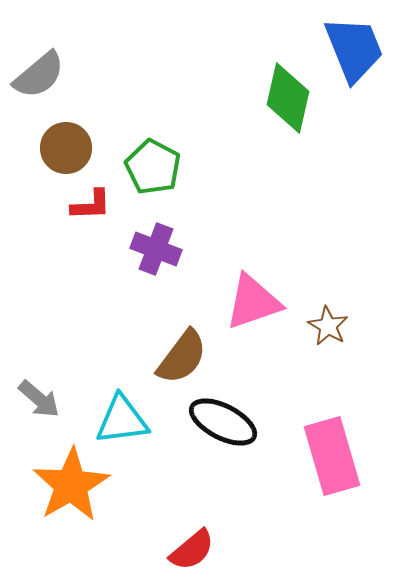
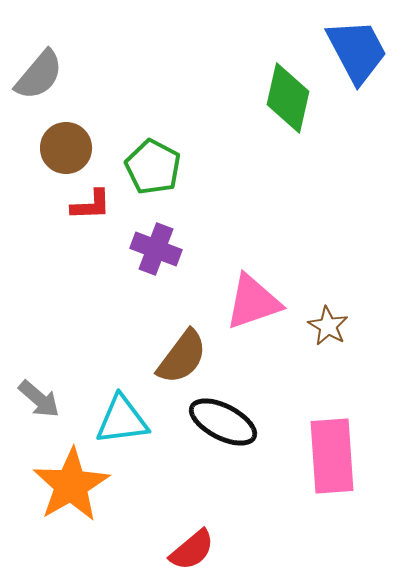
blue trapezoid: moved 3 px right, 2 px down; rotated 6 degrees counterclockwise
gray semicircle: rotated 10 degrees counterclockwise
pink rectangle: rotated 12 degrees clockwise
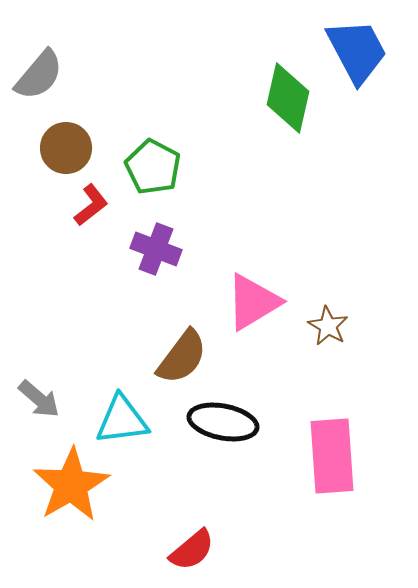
red L-shape: rotated 36 degrees counterclockwise
pink triangle: rotated 12 degrees counterclockwise
black ellipse: rotated 16 degrees counterclockwise
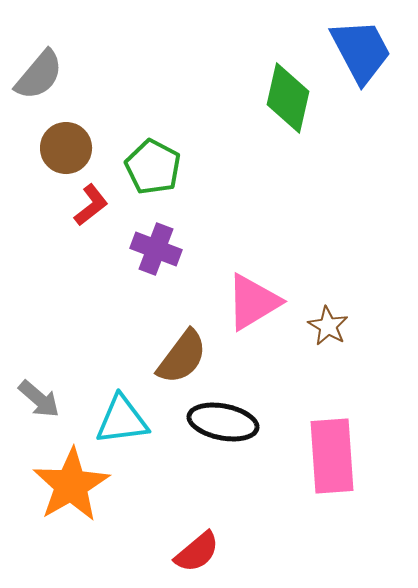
blue trapezoid: moved 4 px right
red semicircle: moved 5 px right, 2 px down
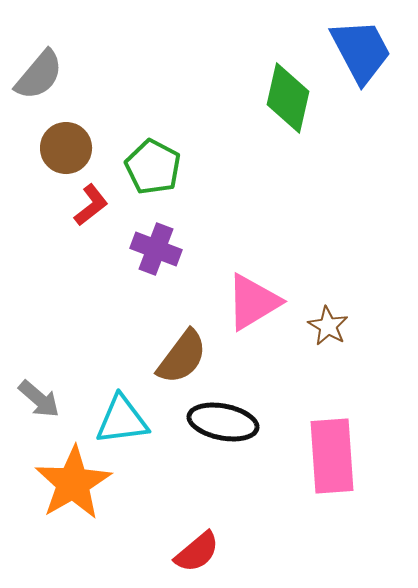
orange star: moved 2 px right, 2 px up
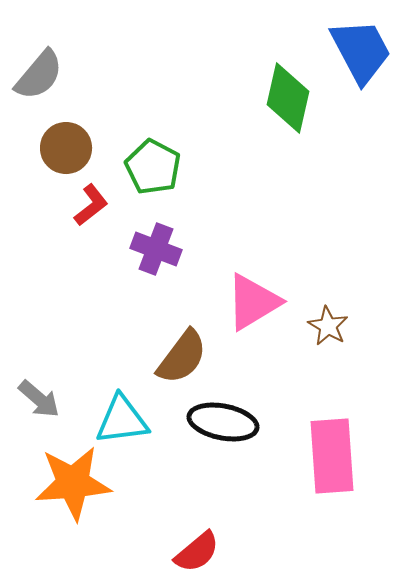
orange star: rotated 26 degrees clockwise
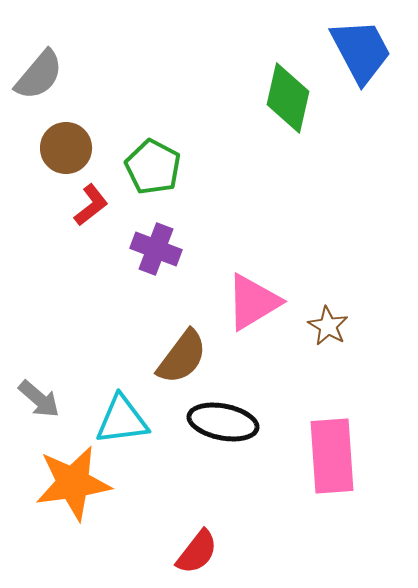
orange star: rotated 4 degrees counterclockwise
red semicircle: rotated 12 degrees counterclockwise
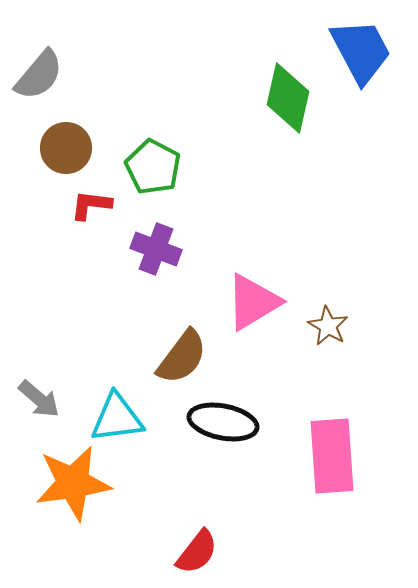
red L-shape: rotated 135 degrees counterclockwise
cyan triangle: moved 5 px left, 2 px up
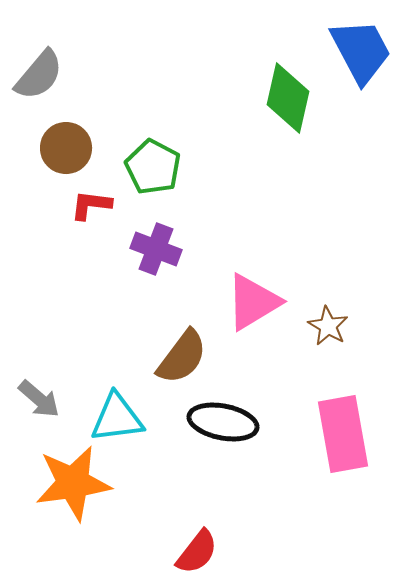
pink rectangle: moved 11 px right, 22 px up; rotated 6 degrees counterclockwise
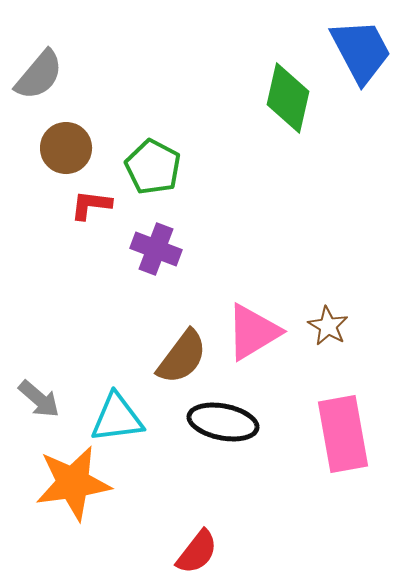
pink triangle: moved 30 px down
